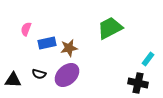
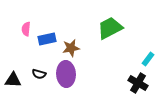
pink semicircle: rotated 16 degrees counterclockwise
blue rectangle: moved 4 px up
brown star: moved 2 px right
purple ellipse: moved 1 px left, 1 px up; rotated 50 degrees counterclockwise
black cross: rotated 18 degrees clockwise
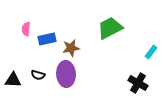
cyan rectangle: moved 3 px right, 7 px up
black semicircle: moved 1 px left, 1 px down
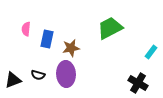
blue rectangle: rotated 66 degrees counterclockwise
black triangle: rotated 24 degrees counterclockwise
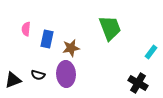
green trapezoid: rotated 96 degrees clockwise
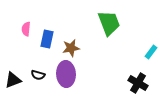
green trapezoid: moved 1 px left, 5 px up
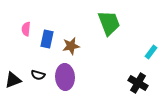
brown star: moved 2 px up
purple ellipse: moved 1 px left, 3 px down
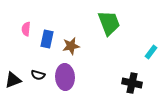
black cross: moved 6 px left; rotated 18 degrees counterclockwise
